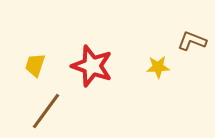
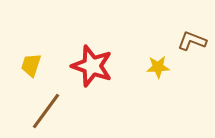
yellow trapezoid: moved 4 px left
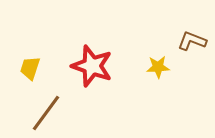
yellow trapezoid: moved 1 px left, 3 px down
brown line: moved 2 px down
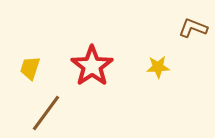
brown L-shape: moved 1 px right, 13 px up
red star: rotated 18 degrees clockwise
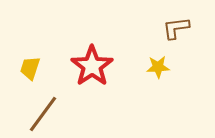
brown L-shape: moved 17 px left; rotated 28 degrees counterclockwise
brown line: moved 3 px left, 1 px down
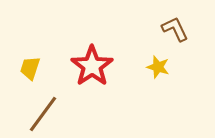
brown L-shape: moved 1 px left, 1 px down; rotated 72 degrees clockwise
yellow star: rotated 20 degrees clockwise
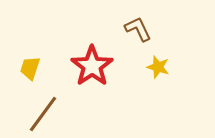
brown L-shape: moved 37 px left
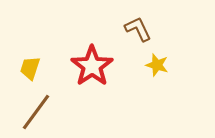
yellow star: moved 1 px left, 2 px up
brown line: moved 7 px left, 2 px up
